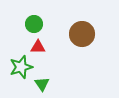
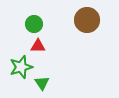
brown circle: moved 5 px right, 14 px up
red triangle: moved 1 px up
green triangle: moved 1 px up
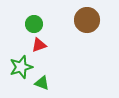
red triangle: moved 1 px right, 1 px up; rotated 21 degrees counterclockwise
green triangle: rotated 35 degrees counterclockwise
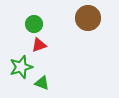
brown circle: moved 1 px right, 2 px up
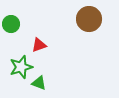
brown circle: moved 1 px right, 1 px down
green circle: moved 23 px left
green triangle: moved 3 px left
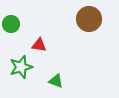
red triangle: rotated 28 degrees clockwise
green triangle: moved 17 px right, 2 px up
